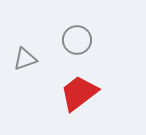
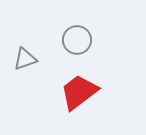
red trapezoid: moved 1 px up
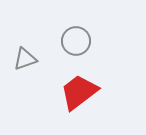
gray circle: moved 1 px left, 1 px down
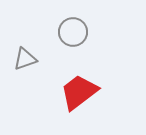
gray circle: moved 3 px left, 9 px up
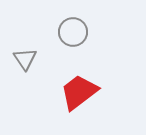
gray triangle: rotated 45 degrees counterclockwise
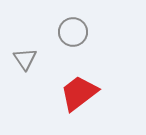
red trapezoid: moved 1 px down
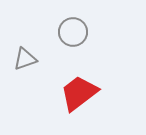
gray triangle: rotated 45 degrees clockwise
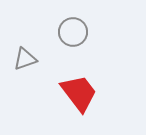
red trapezoid: rotated 90 degrees clockwise
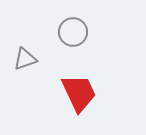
red trapezoid: rotated 12 degrees clockwise
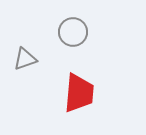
red trapezoid: rotated 30 degrees clockwise
